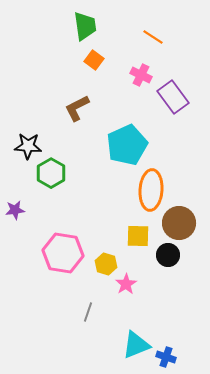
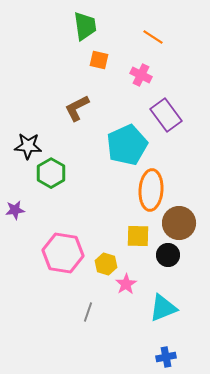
orange square: moved 5 px right; rotated 24 degrees counterclockwise
purple rectangle: moved 7 px left, 18 px down
cyan triangle: moved 27 px right, 37 px up
blue cross: rotated 30 degrees counterclockwise
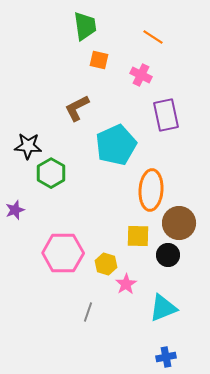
purple rectangle: rotated 24 degrees clockwise
cyan pentagon: moved 11 px left
purple star: rotated 12 degrees counterclockwise
pink hexagon: rotated 9 degrees counterclockwise
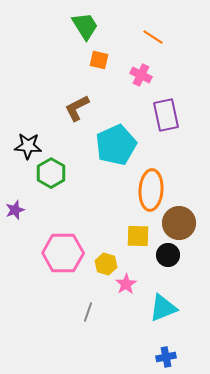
green trapezoid: rotated 24 degrees counterclockwise
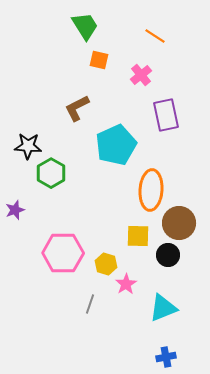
orange line: moved 2 px right, 1 px up
pink cross: rotated 25 degrees clockwise
gray line: moved 2 px right, 8 px up
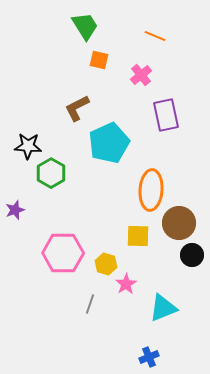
orange line: rotated 10 degrees counterclockwise
cyan pentagon: moved 7 px left, 2 px up
black circle: moved 24 px right
blue cross: moved 17 px left; rotated 12 degrees counterclockwise
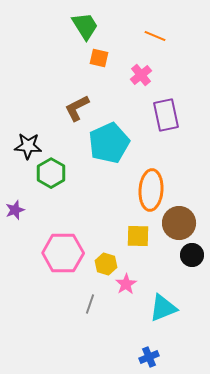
orange square: moved 2 px up
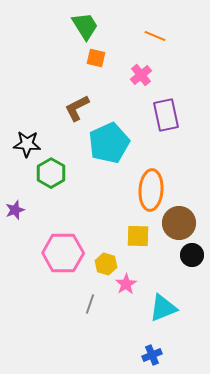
orange square: moved 3 px left
black star: moved 1 px left, 2 px up
blue cross: moved 3 px right, 2 px up
